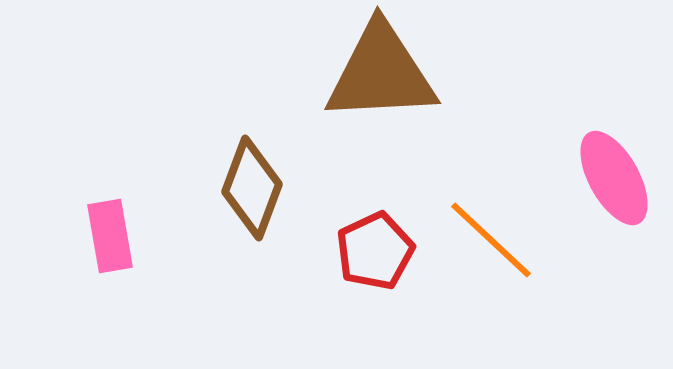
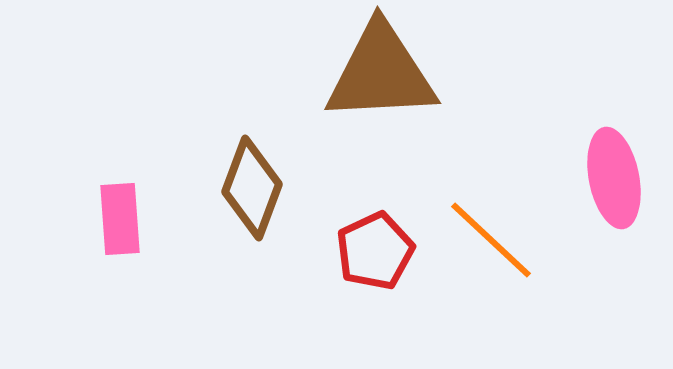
pink ellipse: rotated 18 degrees clockwise
pink rectangle: moved 10 px right, 17 px up; rotated 6 degrees clockwise
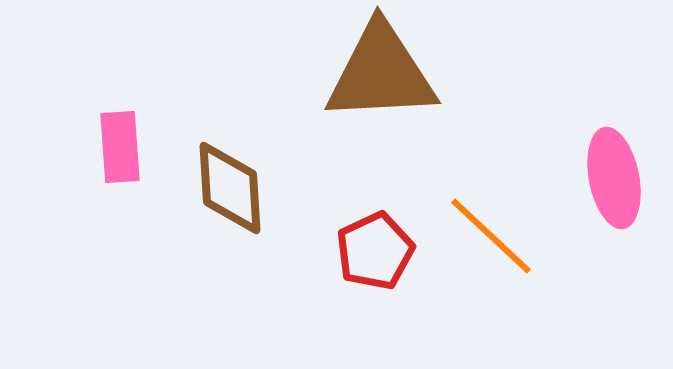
brown diamond: moved 22 px left; rotated 24 degrees counterclockwise
pink rectangle: moved 72 px up
orange line: moved 4 px up
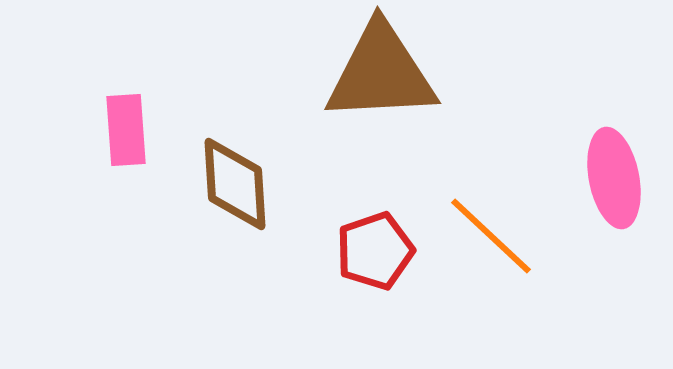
pink rectangle: moved 6 px right, 17 px up
brown diamond: moved 5 px right, 4 px up
red pentagon: rotated 6 degrees clockwise
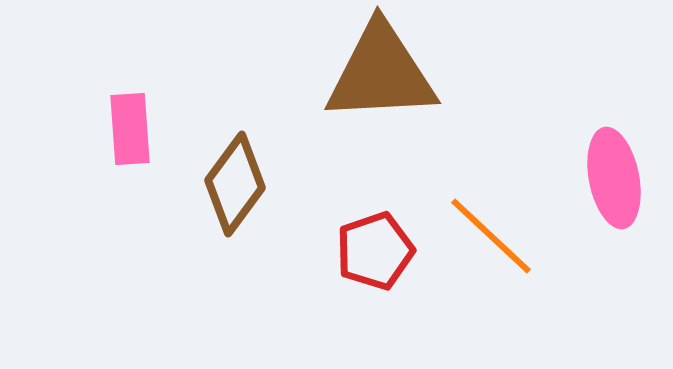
pink rectangle: moved 4 px right, 1 px up
brown diamond: rotated 40 degrees clockwise
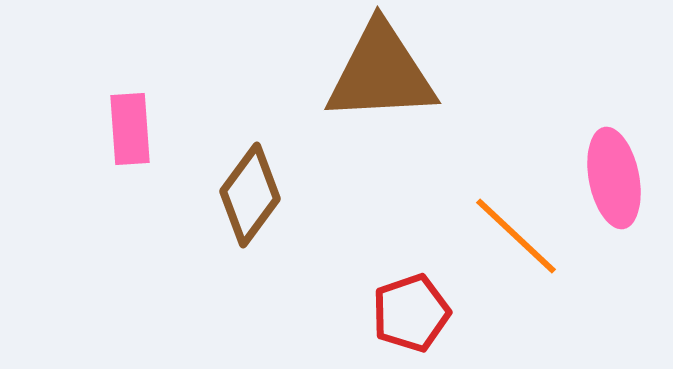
brown diamond: moved 15 px right, 11 px down
orange line: moved 25 px right
red pentagon: moved 36 px right, 62 px down
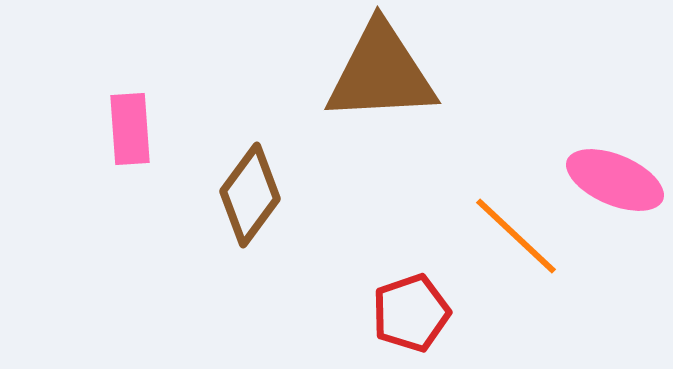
pink ellipse: moved 1 px right, 2 px down; rotated 56 degrees counterclockwise
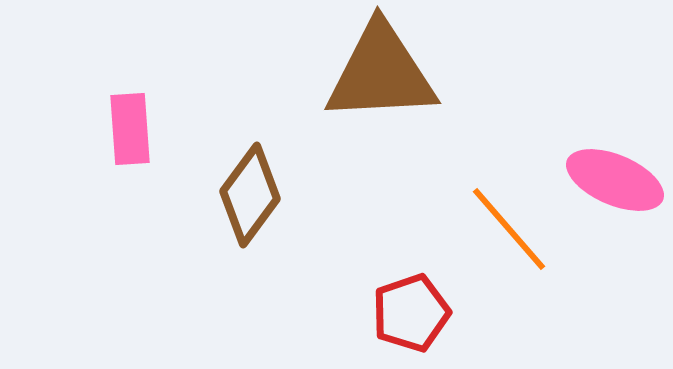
orange line: moved 7 px left, 7 px up; rotated 6 degrees clockwise
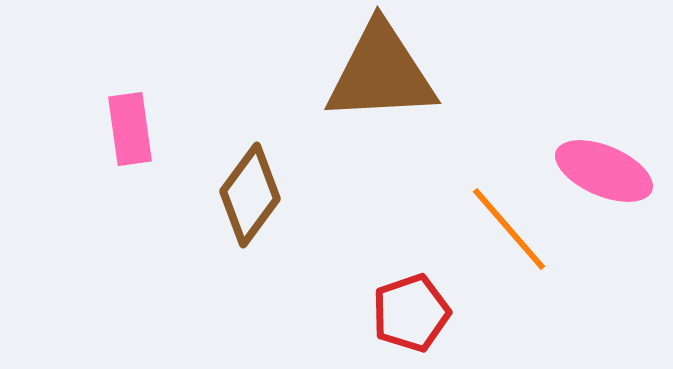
pink rectangle: rotated 4 degrees counterclockwise
pink ellipse: moved 11 px left, 9 px up
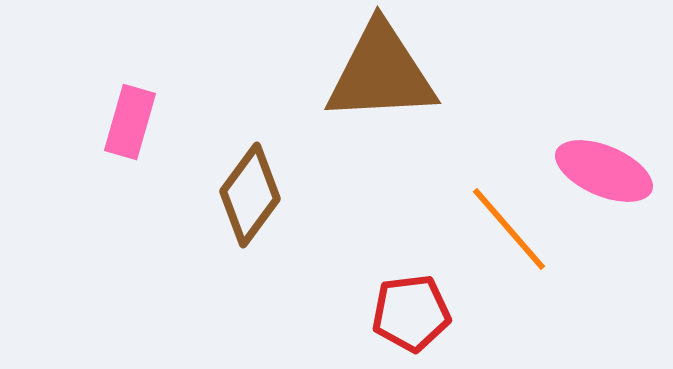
pink rectangle: moved 7 px up; rotated 24 degrees clockwise
red pentagon: rotated 12 degrees clockwise
